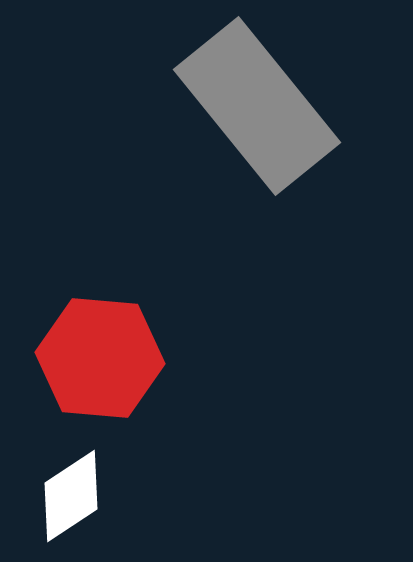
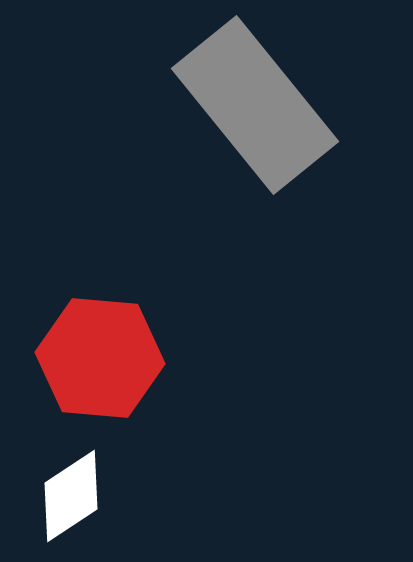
gray rectangle: moved 2 px left, 1 px up
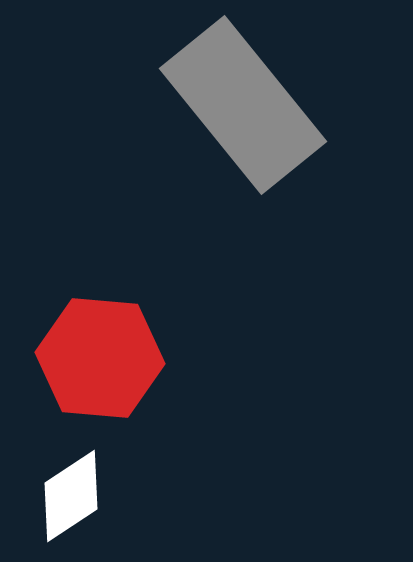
gray rectangle: moved 12 px left
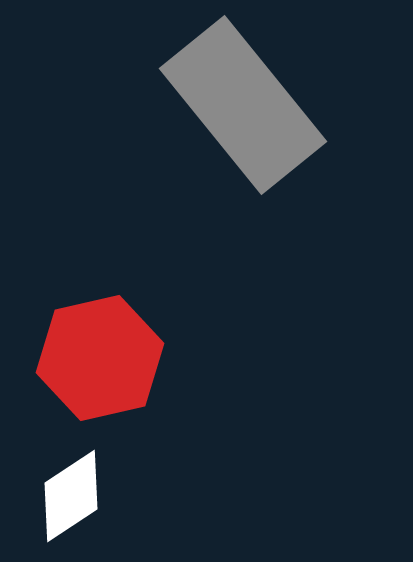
red hexagon: rotated 18 degrees counterclockwise
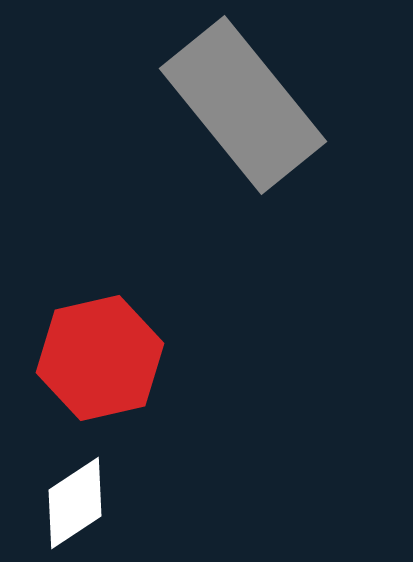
white diamond: moved 4 px right, 7 px down
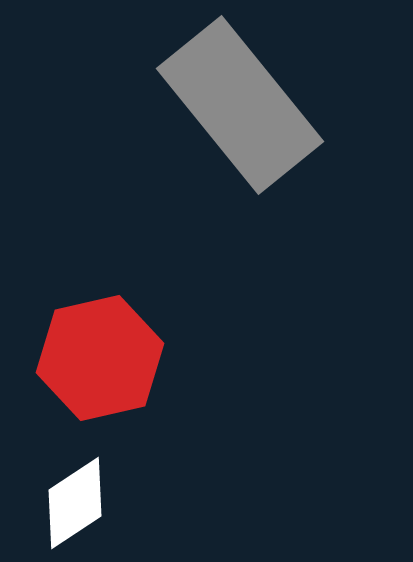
gray rectangle: moved 3 px left
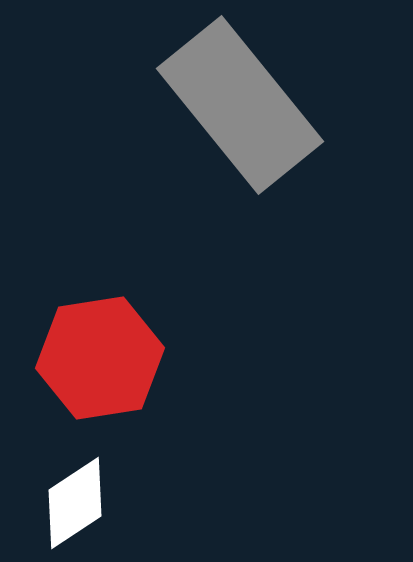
red hexagon: rotated 4 degrees clockwise
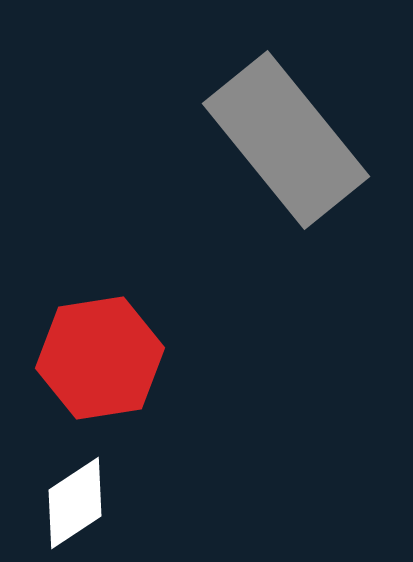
gray rectangle: moved 46 px right, 35 px down
